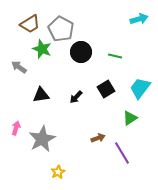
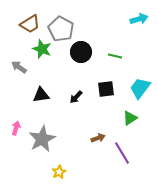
black square: rotated 24 degrees clockwise
yellow star: moved 1 px right
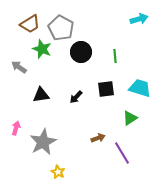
gray pentagon: moved 1 px up
green line: rotated 72 degrees clockwise
cyan trapezoid: rotated 70 degrees clockwise
gray star: moved 1 px right, 3 px down
yellow star: moved 1 px left; rotated 16 degrees counterclockwise
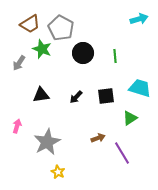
black circle: moved 2 px right, 1 px down
gray arrow: moved 4 px up; rotated 91 degrees counterclockwise
black square: moved 7 px down
pink arrow: moved 1 px right, 2 px up
gray star: moved 4 px right
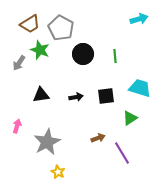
green star: moved 2 px left, 1 px down
black circle: moved 1 px down
black arrow: rotated 144 degrees counterclockwise
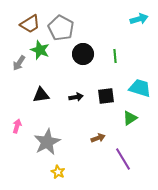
purple line: moved 1 px right, 6 px down
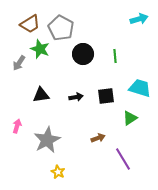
green star: moved 1 px up
gray star: moved 2 px up
